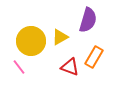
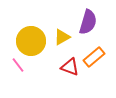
purple semicircle: moved 2 px down
yellow triangle: moved 2 px right
orange rectangle: rotated 20 degrees clockwise
pink line: moved 1 px left, 2 px up
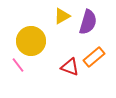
yellow triangle: moved 21 px up
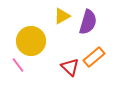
red triangle: rotated 24 degrees clockwise
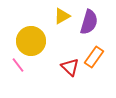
purple semicircle: moved 1 px right
orange rectangle: rotated 15 degrees counterclockwise
